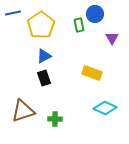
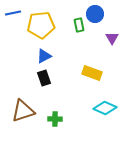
yellow pentagon: rotated 28 degrees clockwise
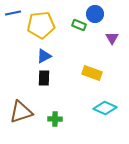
green rectangle: rotated 56 degrees counterclockwise
black rectangle: rotated 21 degrees clockwise
brown triangle: moved 2 px left, 1 px down
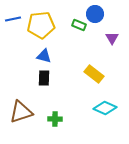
blue line: moved 6 px down
blue triangle: rotated 42 degrees clockwise
yellow rectangle: moved 2 px right, 1 px down; rotated 18 degrees clockwise
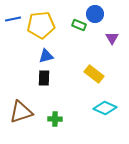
blue triangle: moved 2 px right; rotated 28 degrees counterclockwise
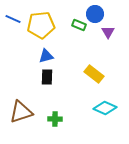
blue line: rotated 35 degrees clockwise
purple triangle: moved 4 px left, 6 px up
black rectangle: moved 3 px right, 1 px up
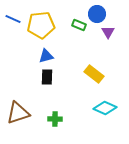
blue circle: moved 2 px right
brown triangle: moved 3 px left, 1 px down
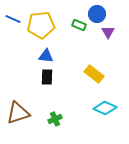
blue triangle: rotated 21 degrees clockwise
green cross: rotated 24 degrees counterclockwise
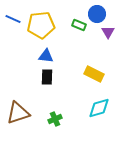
yellow rectangle: rotated 12 degrees counterclockwise
cyan diamond: moved 6 px left; rotated 40 degrees counterclockwise
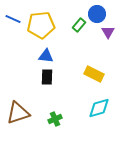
green rectangle: rotated 72 degrees counterclockwise
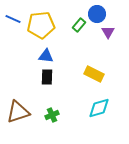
brown triangle: moved 1 px up
green cross: moved 3 px left, 4 px up
